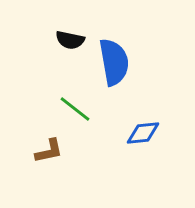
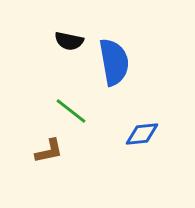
black semicircle: moved 1 px left, 1 px down
green line: moved 4 px left, 2 px down
blue diamond: moved 1 px left, 1 px down
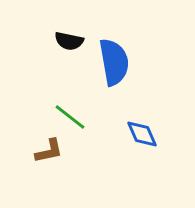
green line: moved 1 px left, 6 px down
blue diamond: rotated 72 degrees clockwise
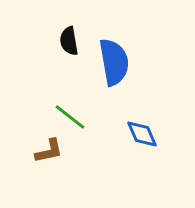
black semicircle: rotated 68 degrees clockwise
